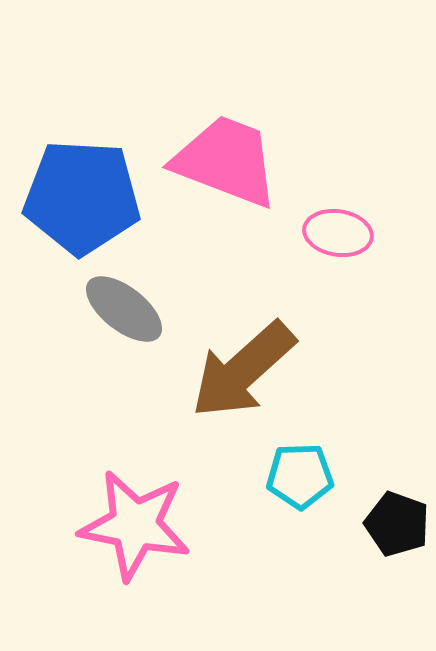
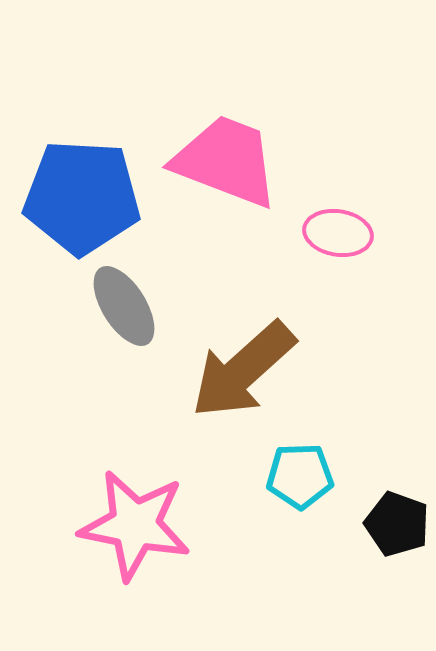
gray ellipse: moved 3 px up; rotated 20 degrees clockwise
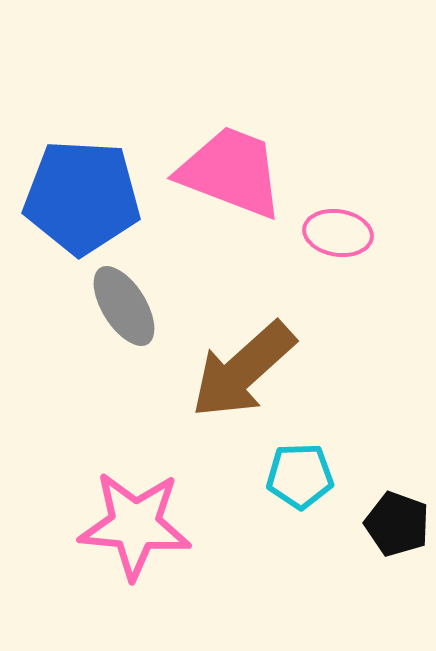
pink trapezoid: moved 5 px right, 11 px down
pink star: rotated 6 degrees counterclockwise
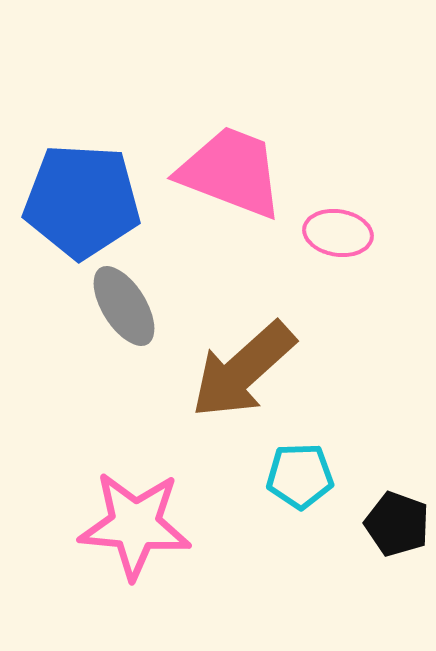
blue pentagon: moved 4 px down
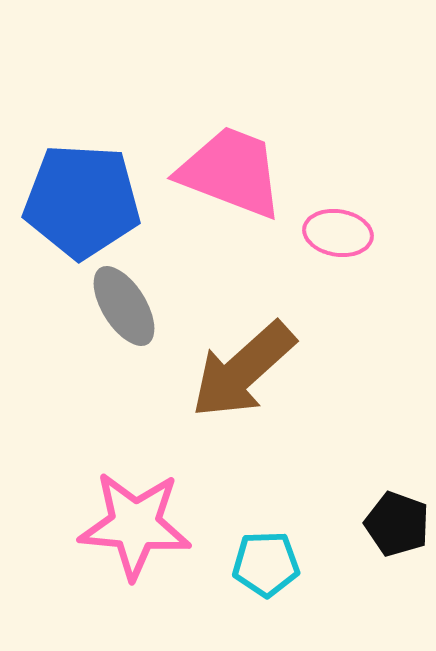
cyan pentagon: moved 34 px left, 88 px down
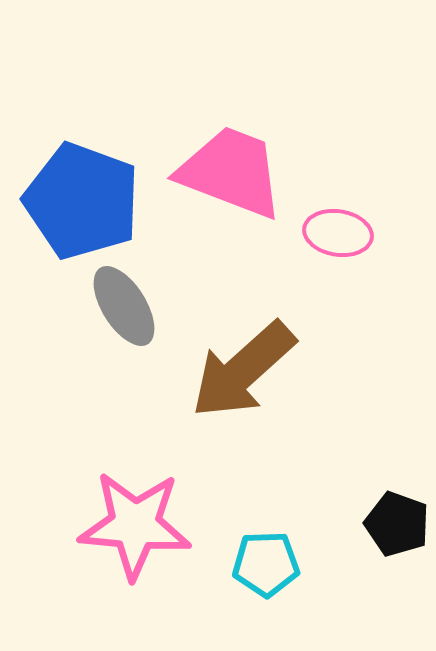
blue pentagon: rotated 17 degrees clockwise
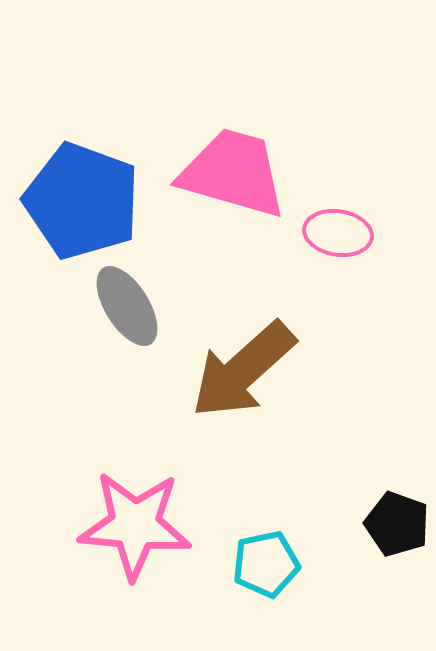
pink trapezoid: moved 2 px right, 1 px down; rotated 5 degrees counterclockwise
gray ellipse: moved 3 px right
cyan pentagon: rotated 10 degrees counterclockwise
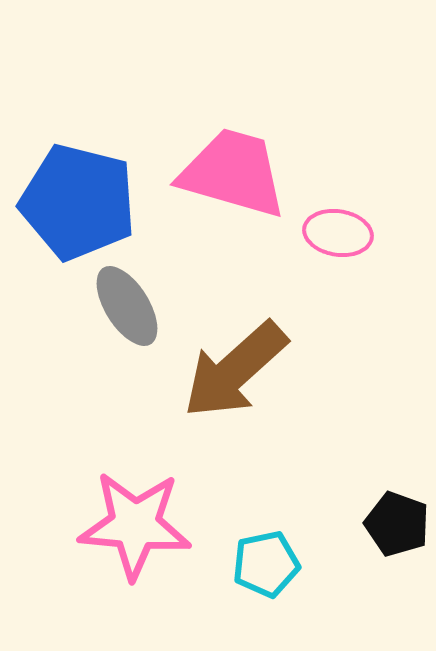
blue pentagon: moved 4 px left, 1 px down; rotated 6 degrees counterclockwise
brown arrow: moved 8 px left
